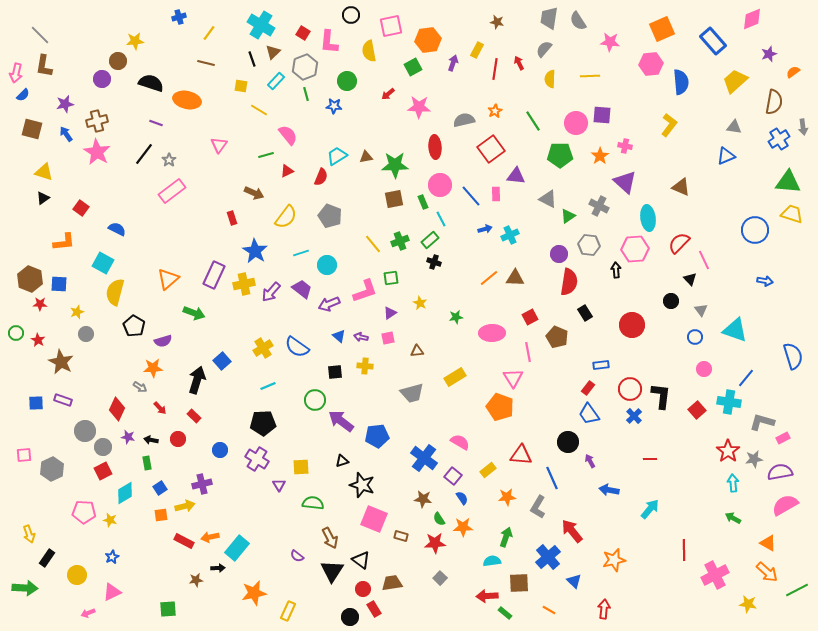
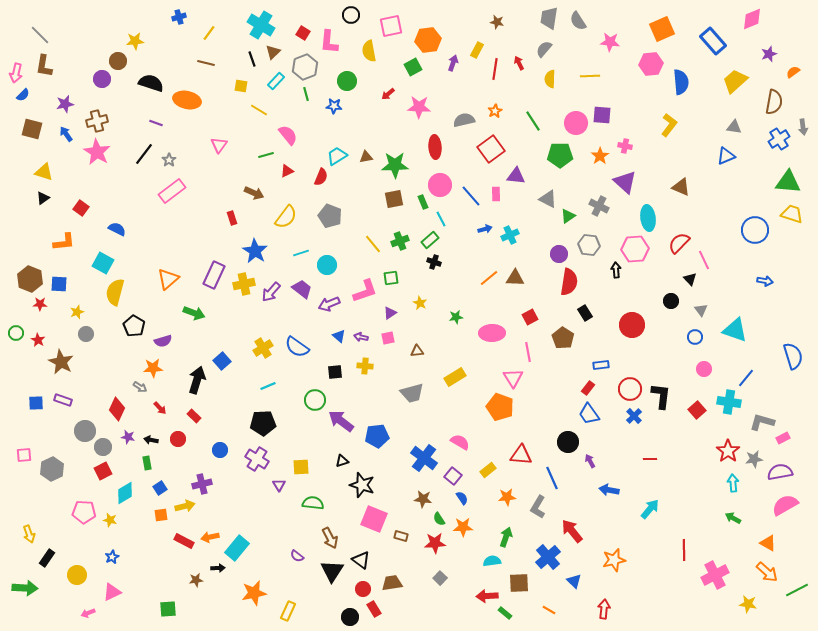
brown pentagon at (557, 337): moved 6 px right, 1 px down; rotated 10 degrees clockwise
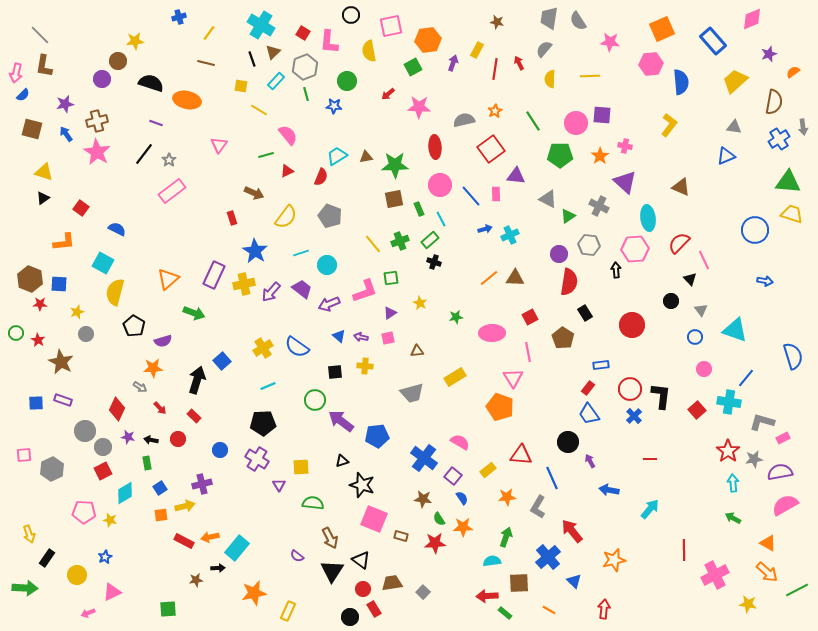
green rectangle at (423, 202): moved 4 px left, 7 px down
blue star at (112, 557): moved 7 px left
gray square at (440, 578): moved 17 px left, 14 px down
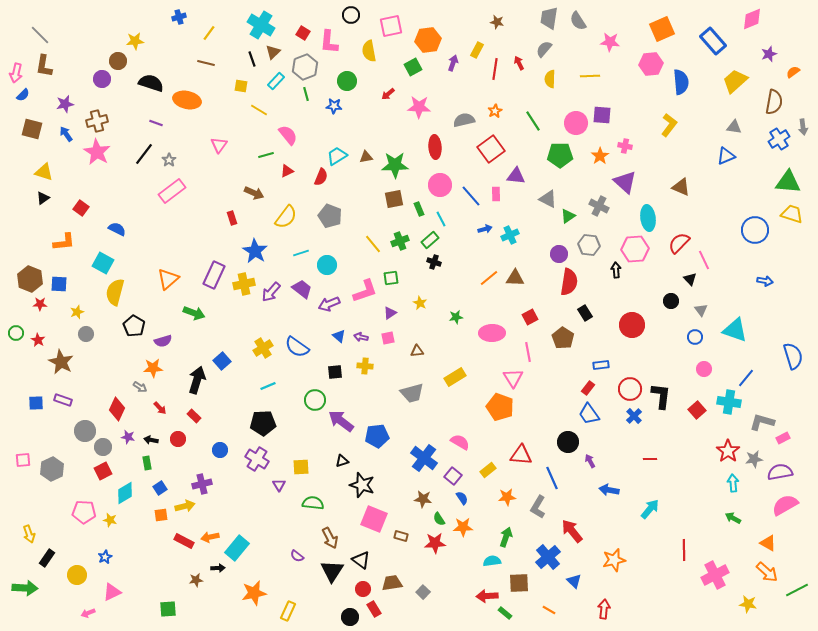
pink square at (24, 455): moved 1 px left, 5 px down
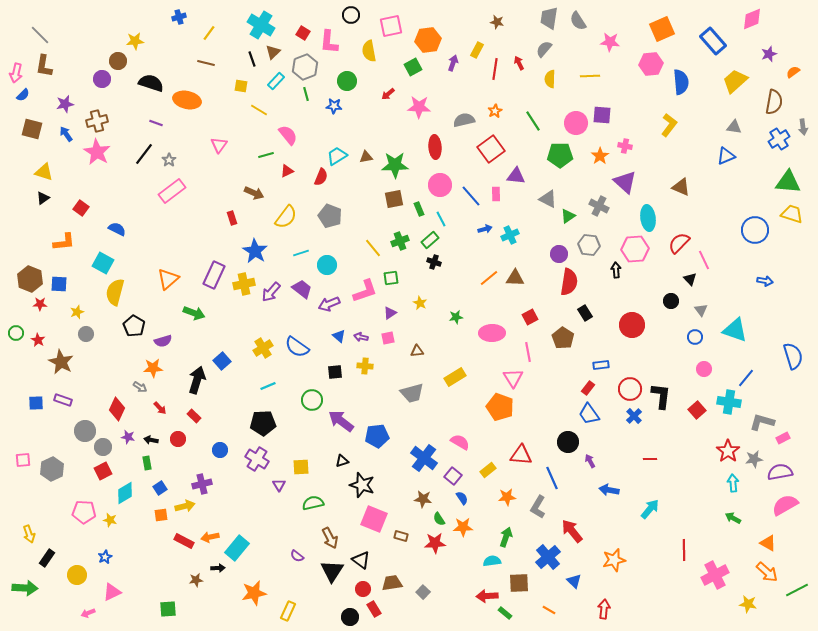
yellow line at (373, 244): moved 4 px down
green circle at (315, 400): moved 3 px left
green semicircle at (313, 503): rotated 20 degrees counterclockwise
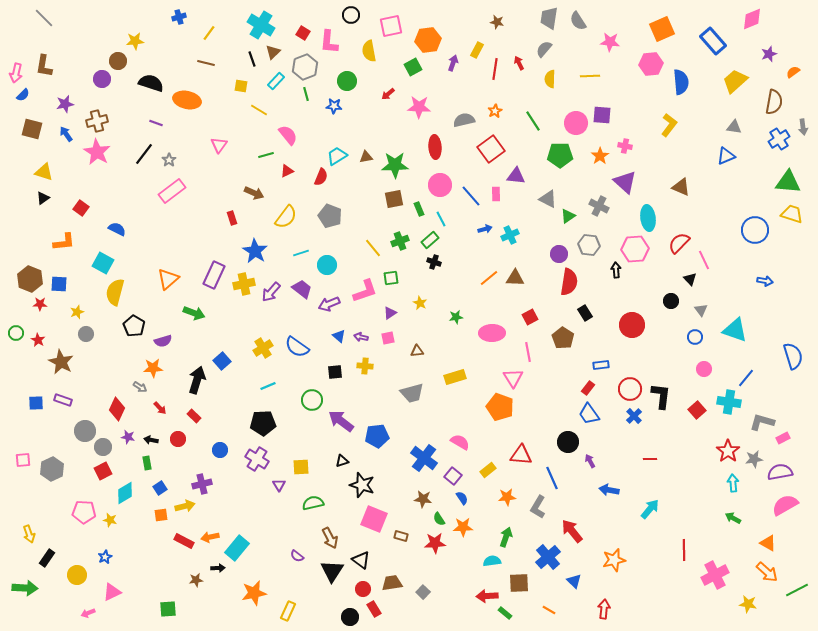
gray line at (40, 35): moved 4 px right, 17 px up
yellow rectangle at (455, 377): rotated 15 degrees clockwise
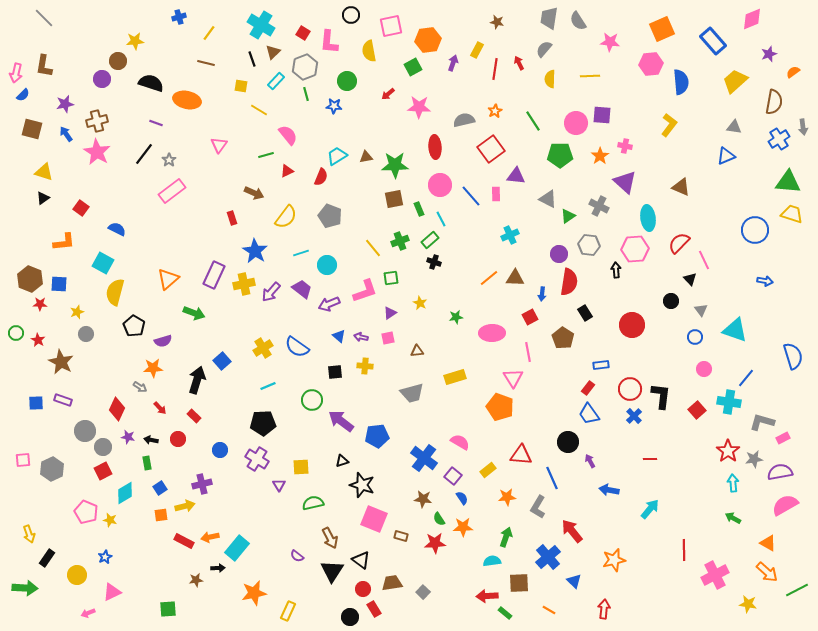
blue arrow at (485, 229): moved 57 px right, 65 px down; rotated 112 degrees clockwise
pink pentagon at (84, 512): moved 2 px right; rotated 20 degrees clockwise
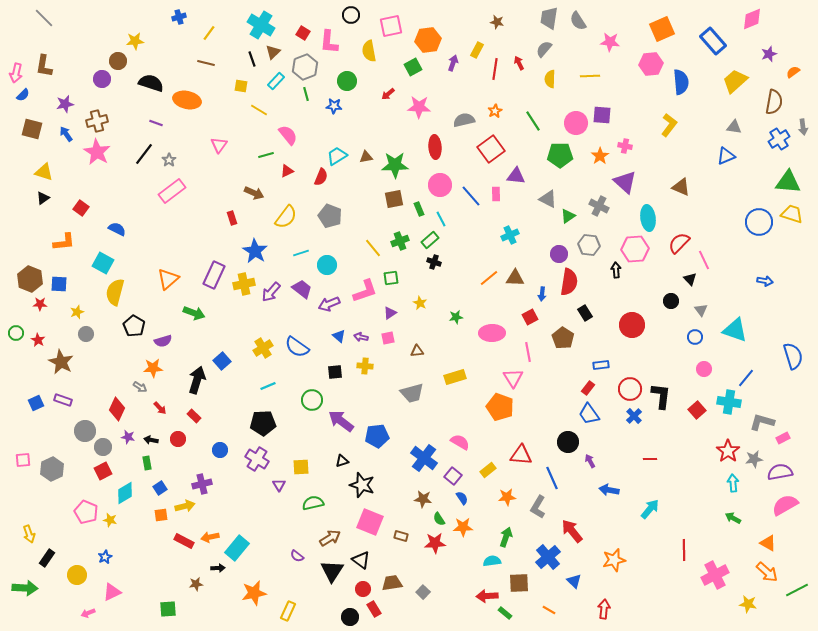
blue circle at (755, 230): moved 4 px right, 8 px up
blue square at (36, 403): rotated 21 degrees counterclockwise
pink square at (374, 519): moved 4 px left, 3 px down
brown arrow at (330, 538): rotated 95 degrees counterclockwise
brown star at (196, 580): moved 4 px down
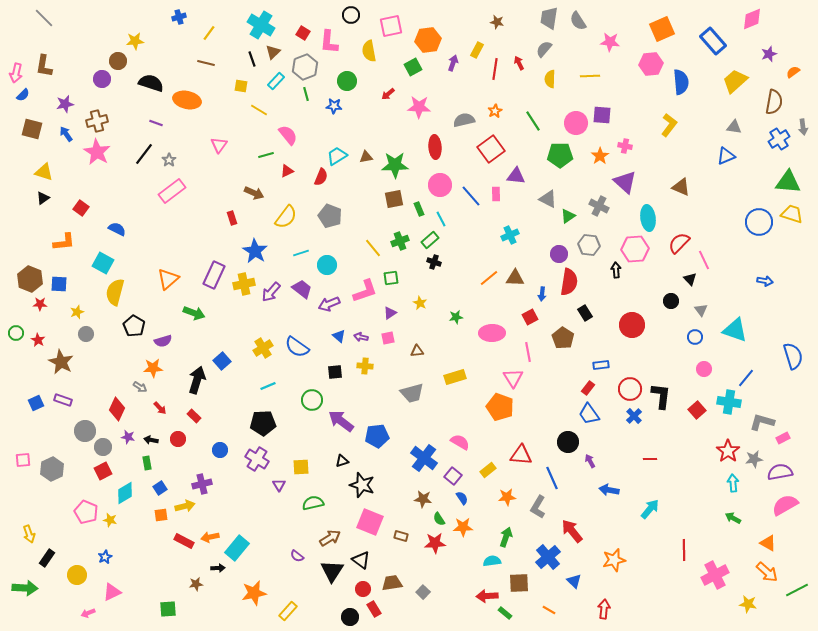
yellow rectangle at (288, 611): rotated 18 degrees clockwise
